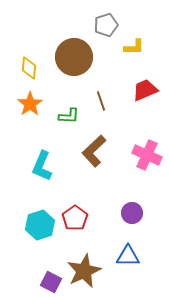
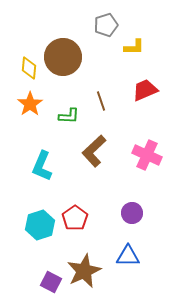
brown circle: moved 11 px left
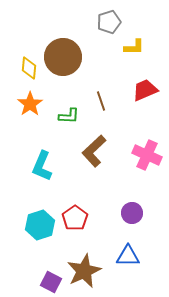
gray pentagon: moved 3 px right, 3 px up
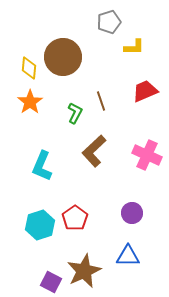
red trapezoid: moved 1 px down
orange star: moved 2 px up
green L-shape: moved 6 px right, 3 px up; rotated 65 degrees counterclockwise
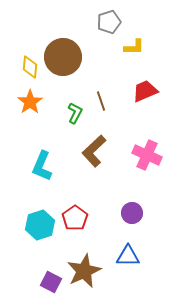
yellow diamond: moved 1 px right, 1 px up
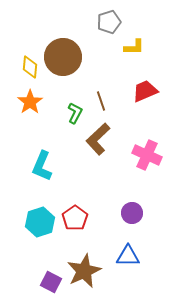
brown L-shape: moved 4 px right, 12 px up
cyan hexagon: moved 3 px up
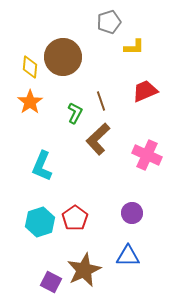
brown star: moved 1 px up
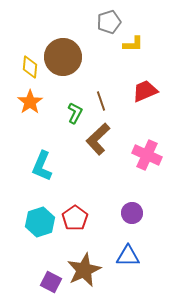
yellow L-shape: moved 1 px left, 3 px up
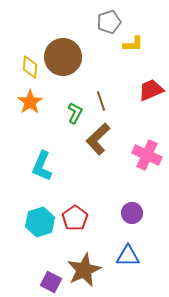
red trapezoid: moved 6 px right, 1 px up
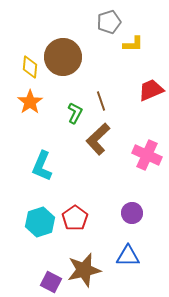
brown star: rotated 12 degrees clockwise
